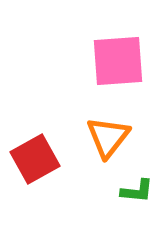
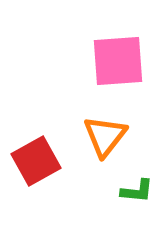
orange triangle: moved 3 px left, 1 px up
red square: moved 1 px right, 2 px down
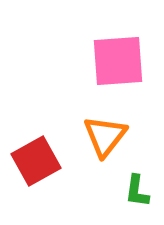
green L-shape: rotated 92 degrees clockwise
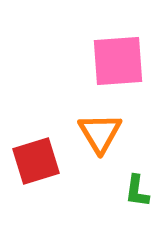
orange triangle: moved 5 px left, 3 px up; rotated 9 degrees counterclockwise
red square: rotated 12 degrees clockwise
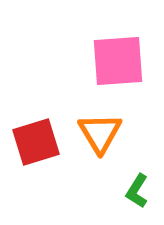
red square: moved 19 px up
green L-shape: rotated 24 degrees clockwise
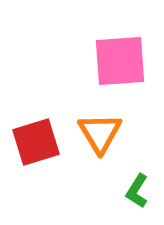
pink square: moved 2 px right
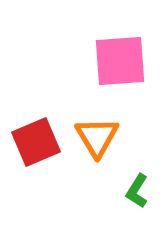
orange triangle: moved 3 px left, 4 px down
red square: rotated 6 degrees counterclockwise
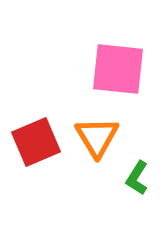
pink square: moved 2 px left, 8 px down; rotated 10 degrees clockwise
green L-shape: moved 13 px up
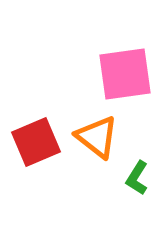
pink square: moved 7 px right, 5 px down; rotated 14 degrees counterclockwise
orange triangle: rotated 21 degrees counterclockwise
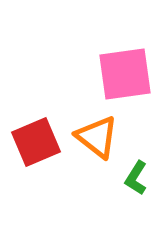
green L-shape: moved 1 px left
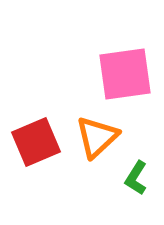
orange triangle: rotated 39 degrees clockwise
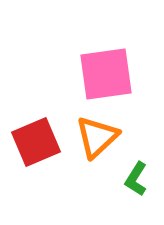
pink square: moved 19 px left
green L-shape: moved 1 px down
